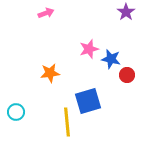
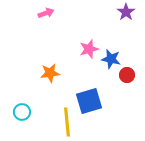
blue square: moved 1 px right
cyan circle: moved 6 px right
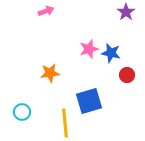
pink arrow: moved 2 px up
blue star: moved 6 px up
yellow line: moved 2 px left, 1 px down
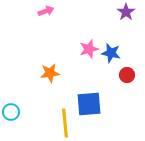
blue square: moved 3 px down; rotated 12 degrees clockwise
cyan circle: moved 11 px left
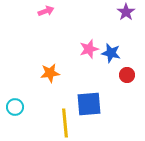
cyan circle: moved 4 px right, 5 px up
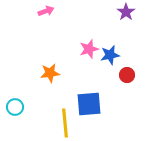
blue star: moved 1 px left, 2 px down; rotated 24 degrees counterclockwise
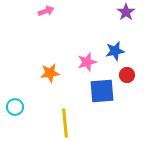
pink star: moved 2 px left, 13 px down
blue star: moved 5 px right, 4 px up
blue square: moved 13 px right, 13 px up
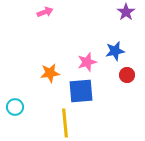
pink arrow: moved 1 px left, 1 px down
blue square: moved 21 px left
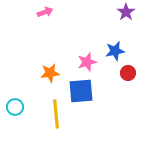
red circle: moved 1 px right, 2 px up
yellow line: moved 9 px left, 9 px up
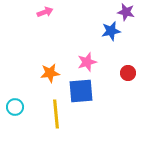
purple star: rotated 24 degrees counterclockwise
blue star: moved 4 px left, 20 px up
